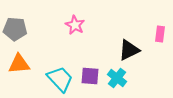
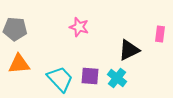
pink star: moved 4 px right, 2 px down; rotated 12 degrees counterclockwise
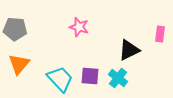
orange triangle: rotated 45 degrees counterclockwise
cyan cross: moved 1 px right
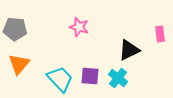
pink rectangle: rotated 14 degrees counterclockwise
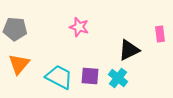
cyan trapezoid: moved 1 px left, 2 px up; rotated 20 degrees counterclockwise
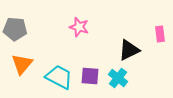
orange triangle: moved 3 px right
